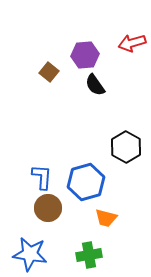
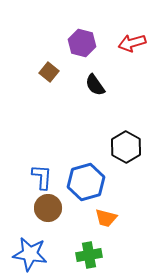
purple hexagon: moved 3 px left, 12 px up; rotated 20 degrees clockwise
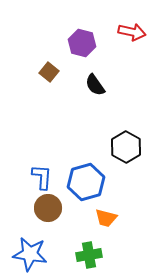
red arrow: moved 11 px up; rotated 152 degrees counterclockwise
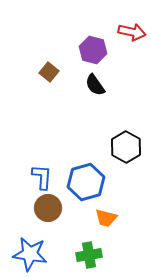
purple hexagon: moved 11 px right, 7 px down
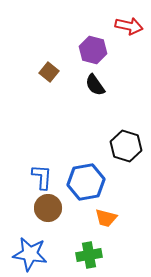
red arrow: moved 3 px left, 6 px up
black hexagon: moved 1 px up; rotated 12 degrees counterclockwise
blue hexagon: rotated 6 degrees clockwise
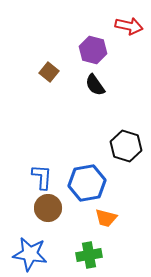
blue hexagon: moved 1 px right, 1 px down
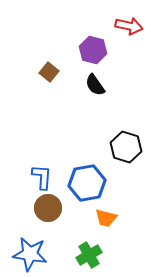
black hexagon: moved 1 px down
green cross: rotated 20 degrees counterclockwise
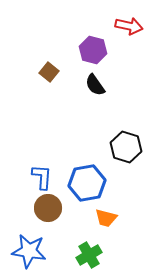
blue star: moved 1 px left, 3 px up
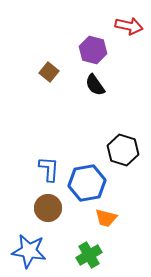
black hexagon: moved 3 px left, 3 px down
blue L-shape: moved 7 px right, 8 px up
